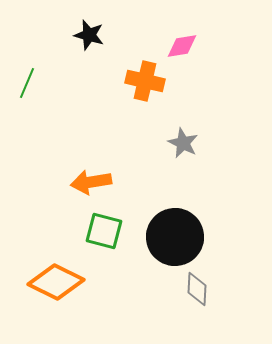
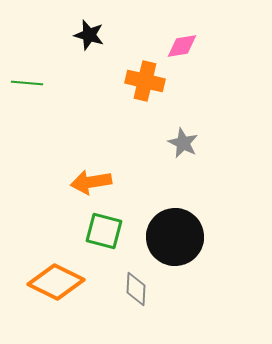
green line: rotated 72 degrees clockwise
gray diamond: moved 61 px left
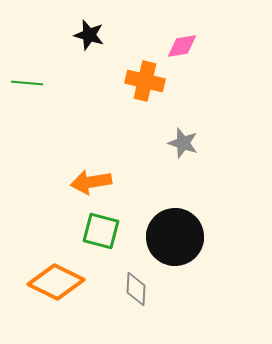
gray star: rotated 8 degrees counterclockwise
green square: moved 3 px left
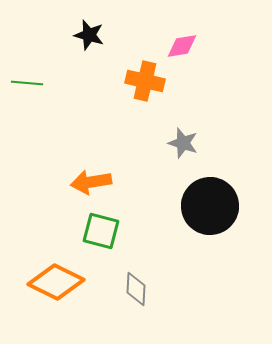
black circle: moved 35 px right, 31 px up
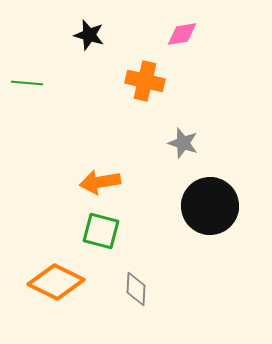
pink diamond: moved 12 px up
orange arrow: moved 9 px right
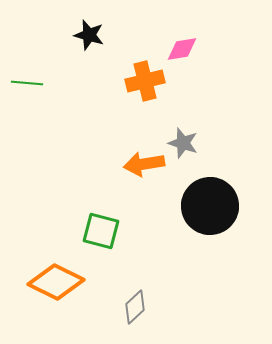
pink diamond: moved 15 px down
orange cross: rotated 27 degrees counterclockwise
orange arrow: moved 44 px right, 18 px up
gray diamond: moved 1 px left, 18 px down; rotated 44 degrees clockwise
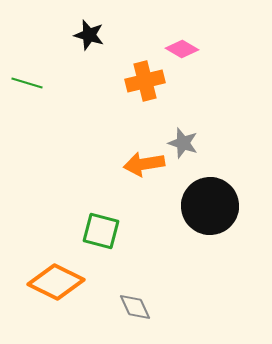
pink diamond: rotated 40 degrees clockwise
green line: rotated 12 degrees clockwise
gray diamond: rotated 72 degrees counterclockwise
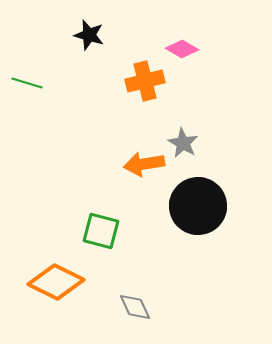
gray star: rotated 12 degrees clockwise
black circle: moved 12 px left
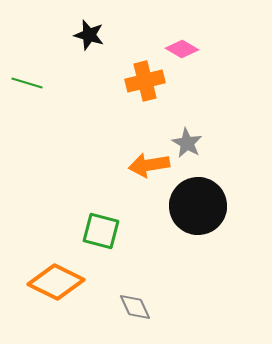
gray star: moved 4 px right
orange arrow: moved 5 px right, 1 px down
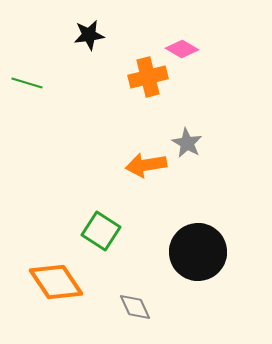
black star: rotated 24 degrees counterclockwise
orange cross: moved 3 px right, 4 px up
orange arrow: moved 3 px left
black circle: moved 46 px down
green square: rotated 18 degrees clockwise
orange diamond: rotated 30 degrees clockwise
